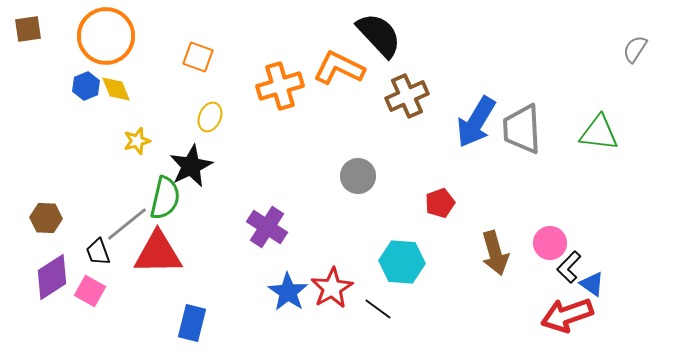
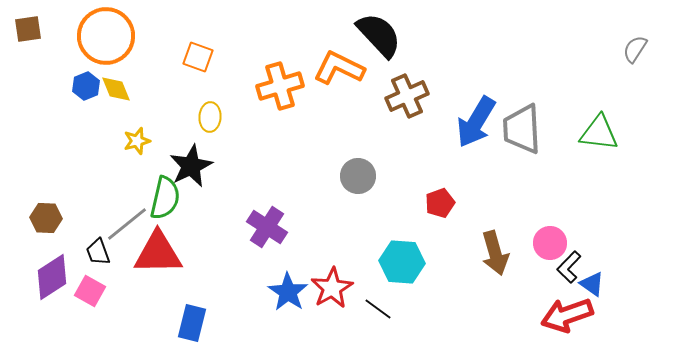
yellow ellipse: rotated 20 degrees counterclockwise
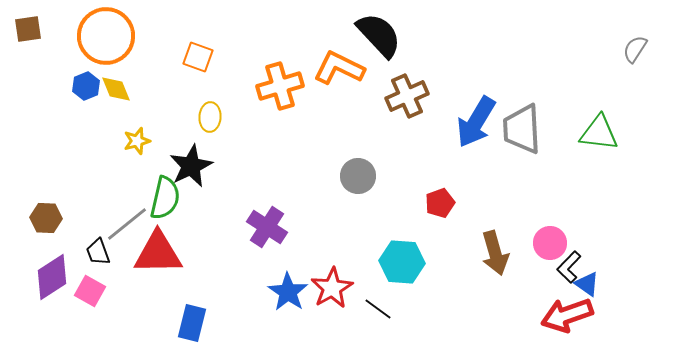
blue triangle: moved 5 px left
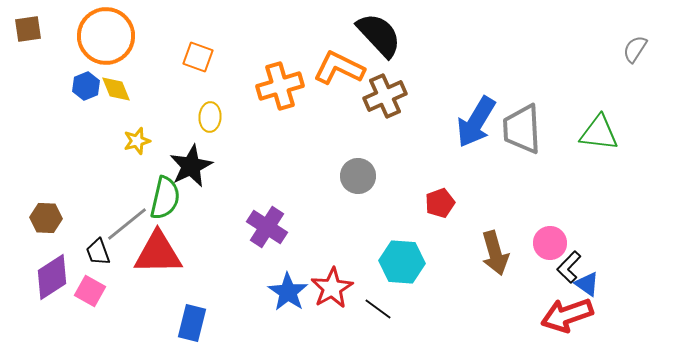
brown cross: moved 22 px left
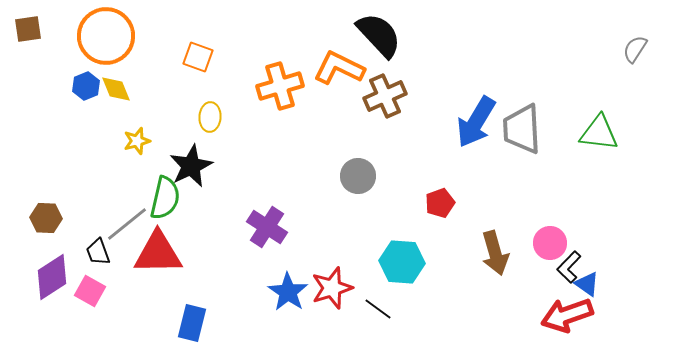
red star: rotated 12 degrees clockwise
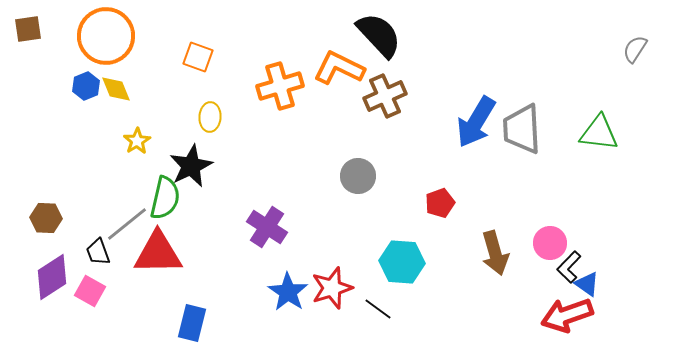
yellow star: rotated 16 degrees counterclockwise
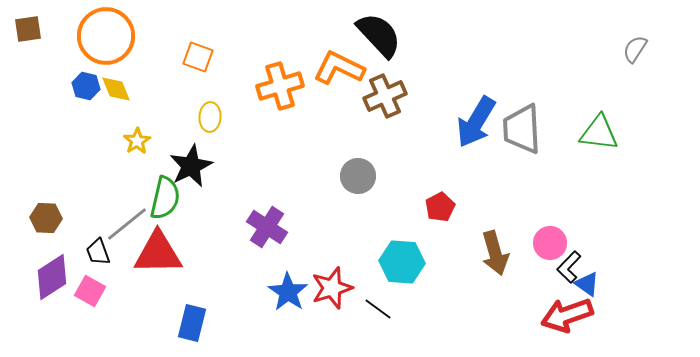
blue hexagon: rotated 24 degrees counterclockwise
red pentagon: moved 4 px down; rotated 8 degrees counterclockwise
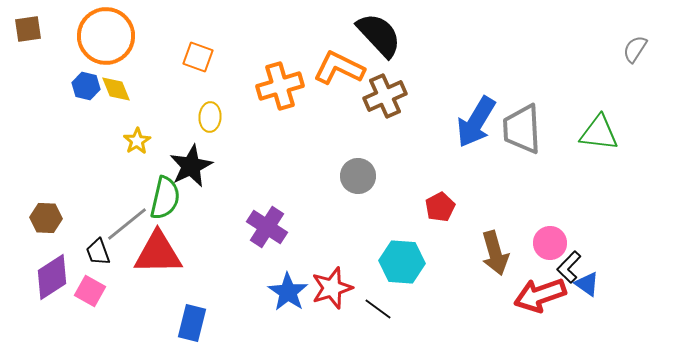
red arrow: moved 27 px left, 20 px up
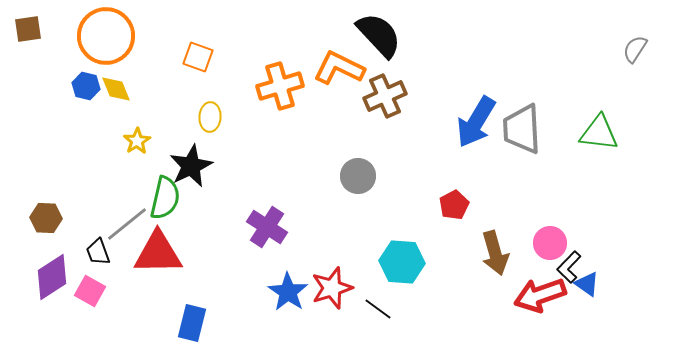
red pentagon: moved 14 px right, 2 px up
